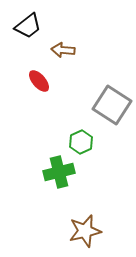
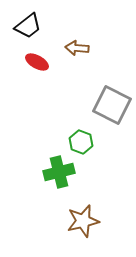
brown arrow: moved 14 px right, 2 px up
red ellipse: moved 2 px left, 19 px up; rotated 20 degrees counterclockwise
gray square: rotated 6 degrees counterclockwise
green hexagon: rotated 15 degrees counterclockwise
brown star: moved 2 px left, 10 px up
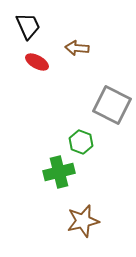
black trapezoid: rotated 76 degrees counterclockwise
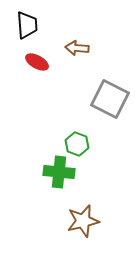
black trapezoid: moved 1 px left, 1 px up; rotated 20 degrees clockwise
gray square: moved 2 px left, 6 px up
green hexagon: moved 4 px left, 2 px down
green cross: rotated 20 degrees clockwise
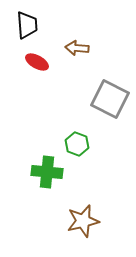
green cross: moved 12 px left
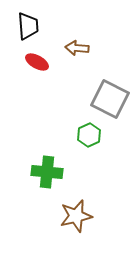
black trapezoid: moved 1 px right, 1 px down
green hexagon: moved 12 px right, 9 px up; rotated 15 degrees clockwise
brown star: moved 7 px left, 5 px up
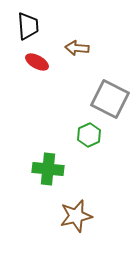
green cross: moved 1 px right, 3 px up
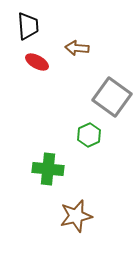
gray square: moved 2 px right, 2 px up; rotated 9 degrees clockwise
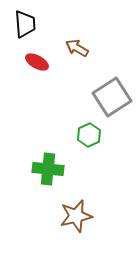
black trapezoid: moved 3 px left, 2 px up
brown arrow: rotated 25 degrees clockwise
gray square: rotated 21 degrees clockwise
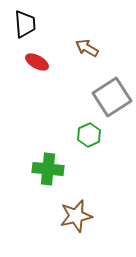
brown arrow: moved 10 px right
